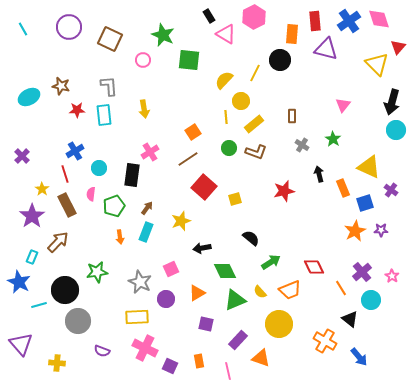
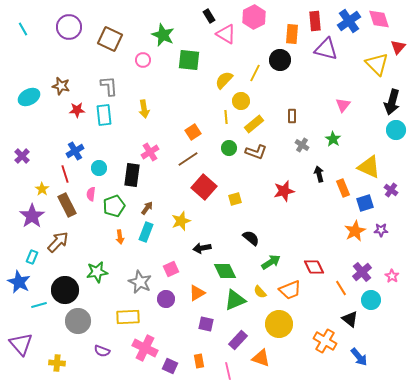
yellow rectangle at (137, 317): moved 9 px left
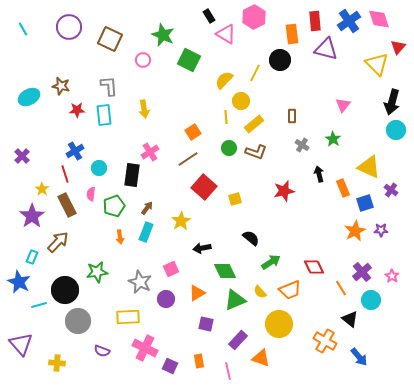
orange rectangle at (292, 34): rotated 12 degrees counterclockwise
green square at (189, 60): rotated 20 degrees clockwise
yellow star at (181, 221): rotated 12 degrees counterclockwise
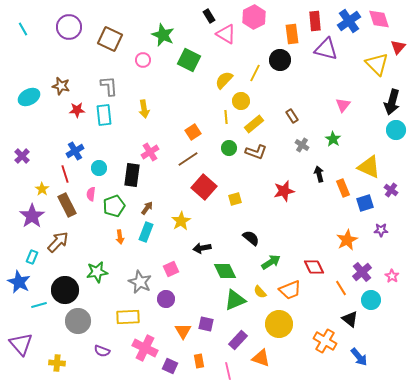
brown rectangle at (292, 116): rotated 32 degrees counterclockwise
orange star at (355, 231): moved 8 px left, 9 px down
orange triangle at (197, 293): moved 14 px left, 38 px down; rotated 30 degrees counterclockwise
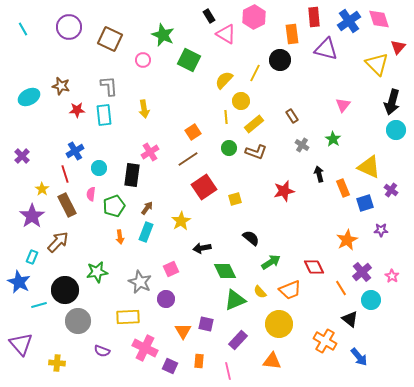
red rectangle at (315, 21): moved 1 px left, 4 px up
red square at (204, 187): rotated 15 degrees clockwise
orange triangle at (261, 358): moved 11 px right, 3 px down; rotated 12 degrees counterclockwise
orange rectangle at (199, 361): rotated 16 degrees clockwise
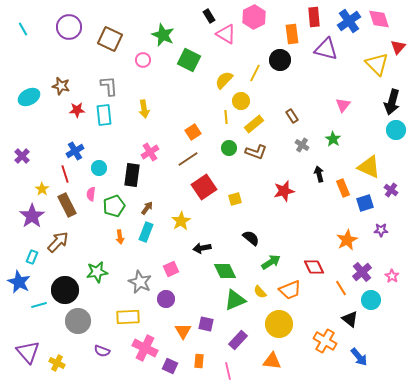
purple triangle at (21, 344): moved 7 px right, 8 px down
yellow cross at (57, 363): rotated 21 degrees clockwise
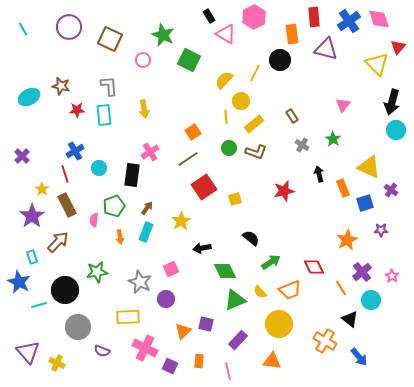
pink semicircle at (91, 194): moved 3 px right, 26 px down
cyan rectangle at (32, 257): rotated 40 degrees counterclockwise
gray circle at (78, 321): moved 6 px down
orange triangle at (183, 331): rotated 18 degrees clockwise
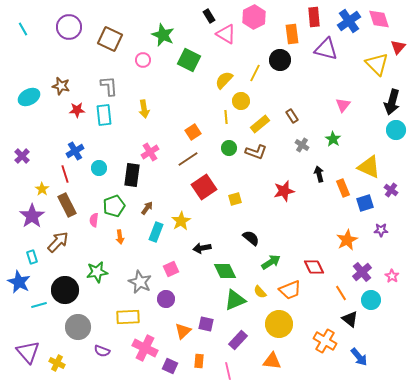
yellow rectangle at (254, 124): moved 6 px right
cyan rectangle at (146, 232): moved 10 px right
orange line at (341, 288): moved 5 px down
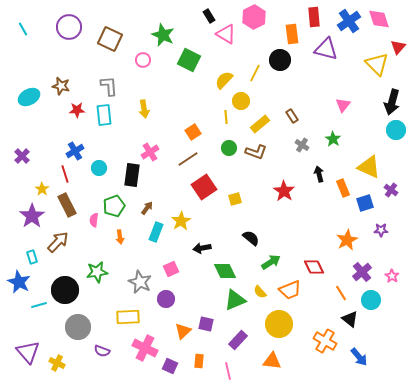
red star at (284, 191): rotated 25 degrees counterclockwise
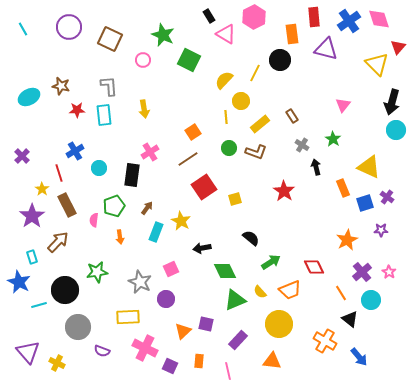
red line at (65, 174): moved 6 px left, 1 px up
black arrow at (319, 174): moved 3 px left, 7 px up
purple cross at (391, 190): moved 4 px left, 7 px down
yellow star at (181, 221): rotated 12 degrees counterclockwise
pink star at (392, 276): moved 3 px left, 4 px up
